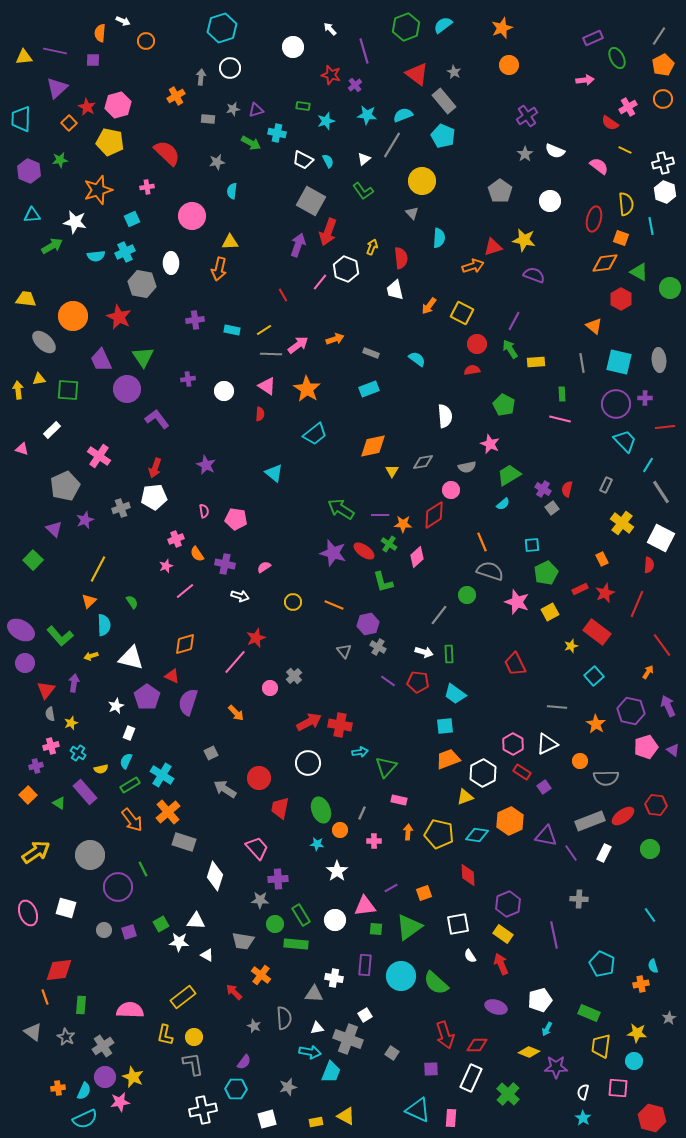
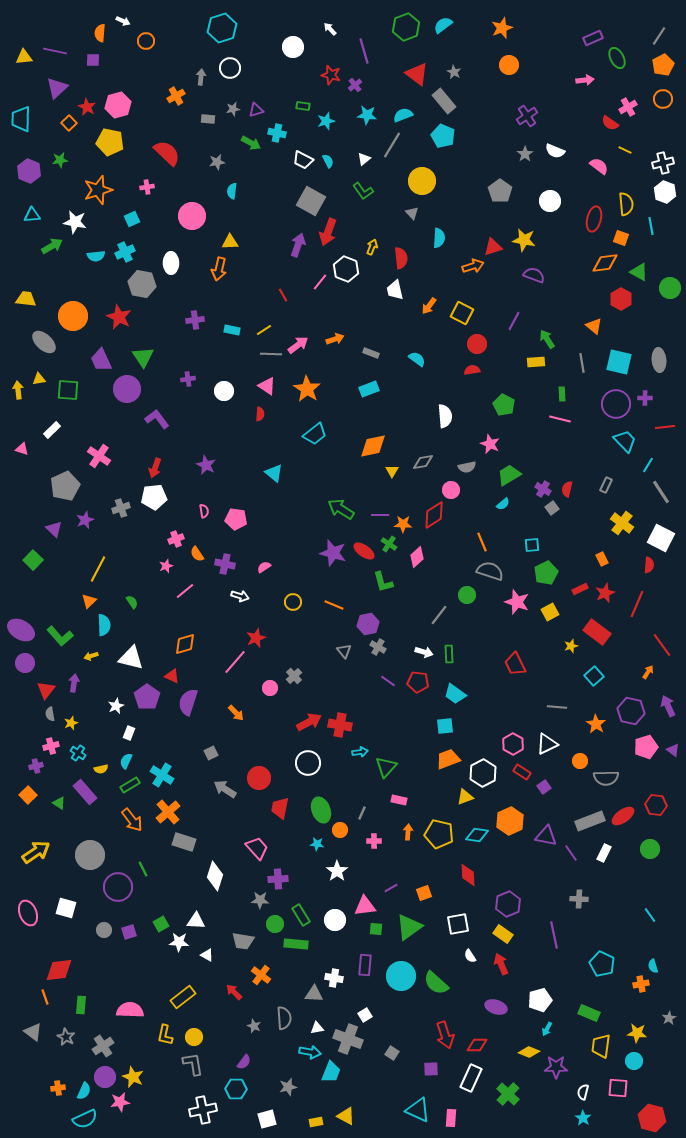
green arrow at (510, 349): moved 37 px right, 10 px up
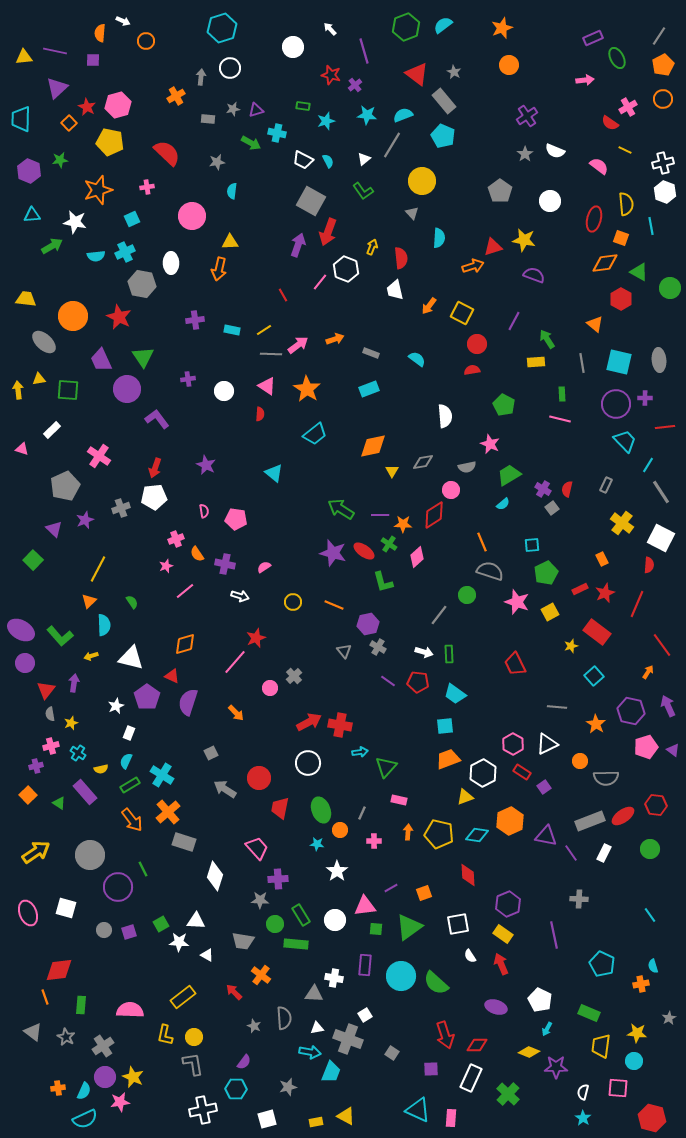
orange triangle at (594, 326): moved 1 px right, 2 px up
white pentagon at (540, 1000): rotated 30 degrees counterclockwise
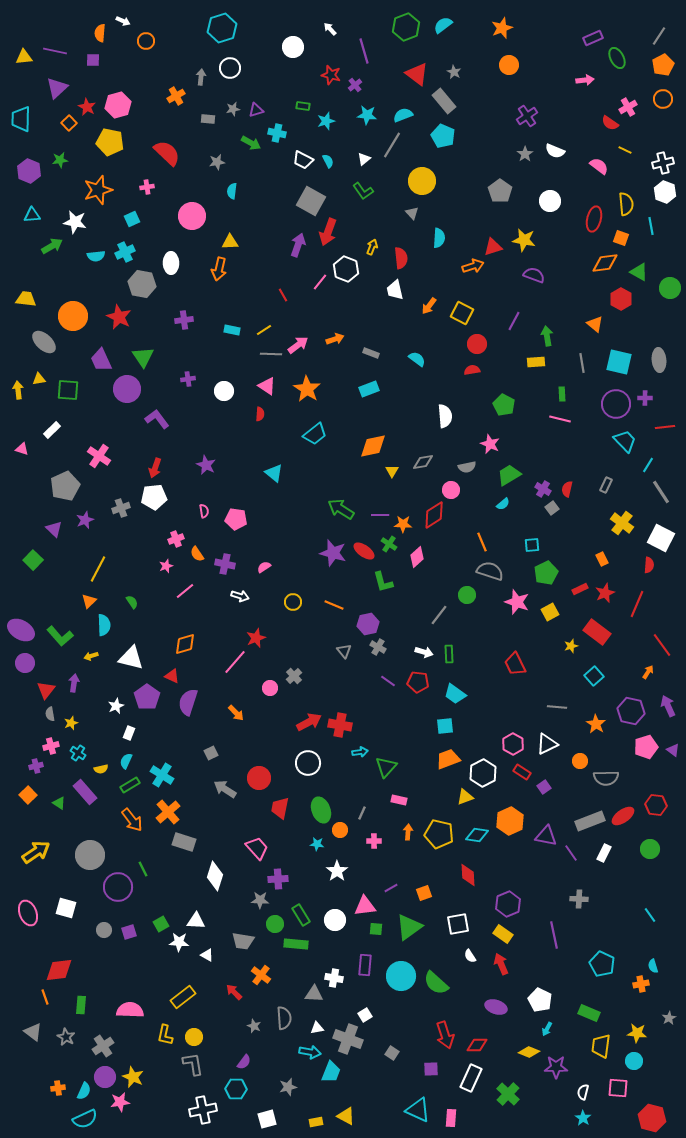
purple cross at (195, 320): moved 11 px left
green arrow at (547, 339): moved 3 px up; rotated 24 degrees clockwise
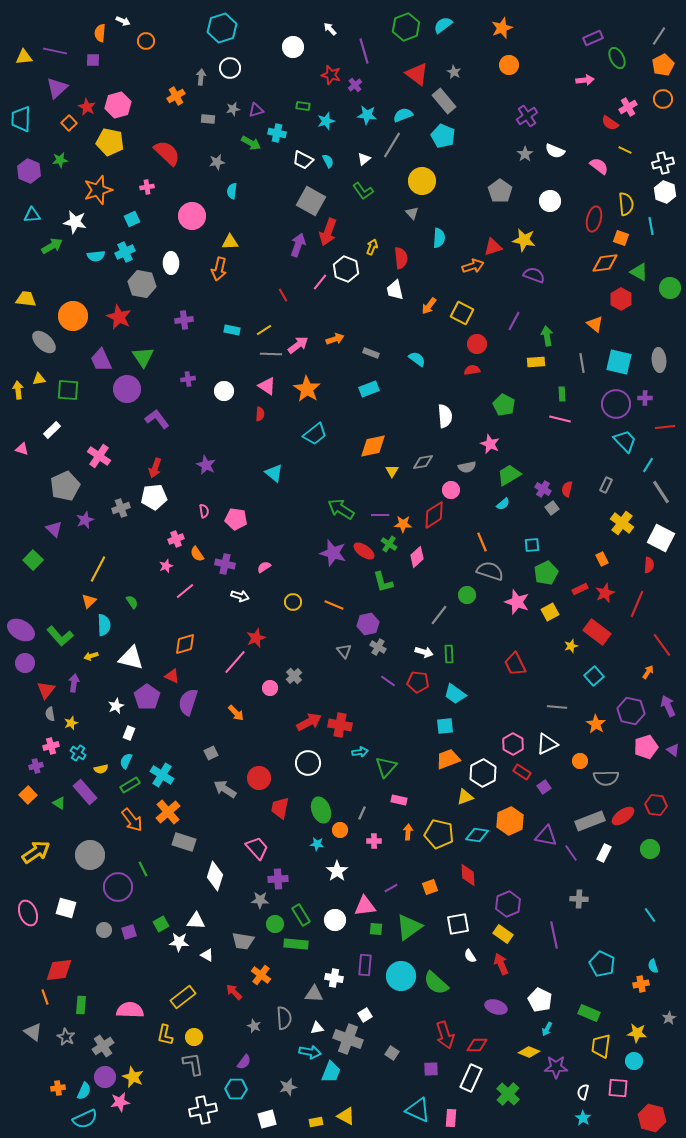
orange square at (424, 893): moved 6 px right, 6 px up
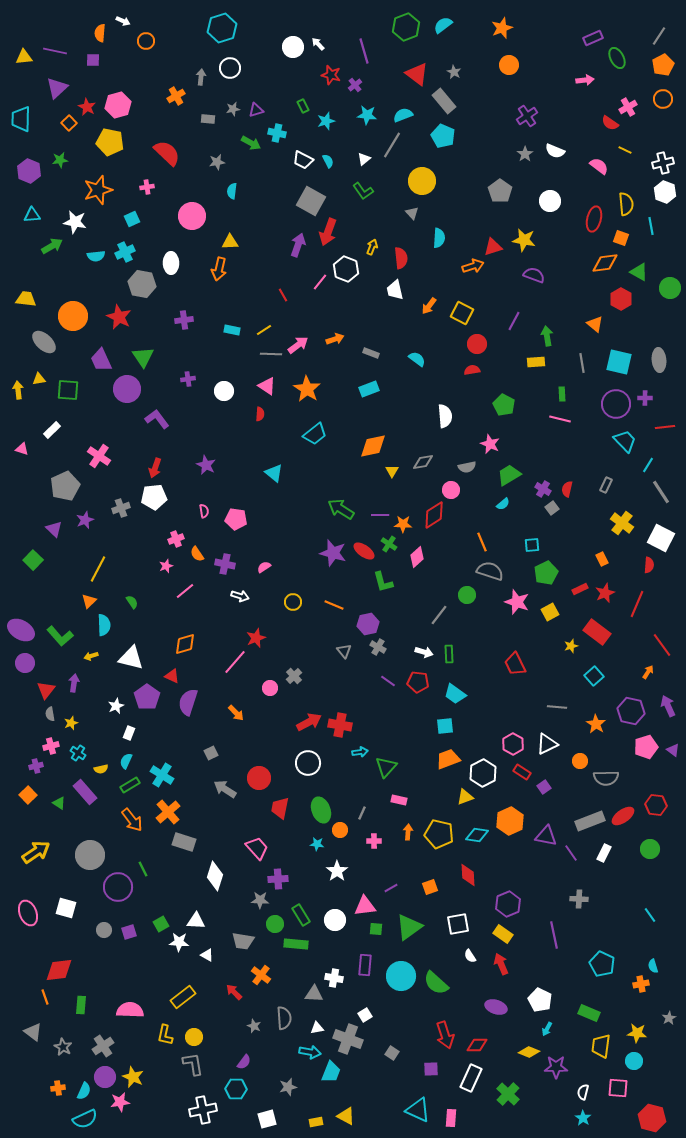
white arrow at (330, 29): moved 12 px left, 15 px down
green rectangle at (303, 106): rotated 56 degrees clockwise
gray star at (66, 1037): moved 3 px left, 10 px down
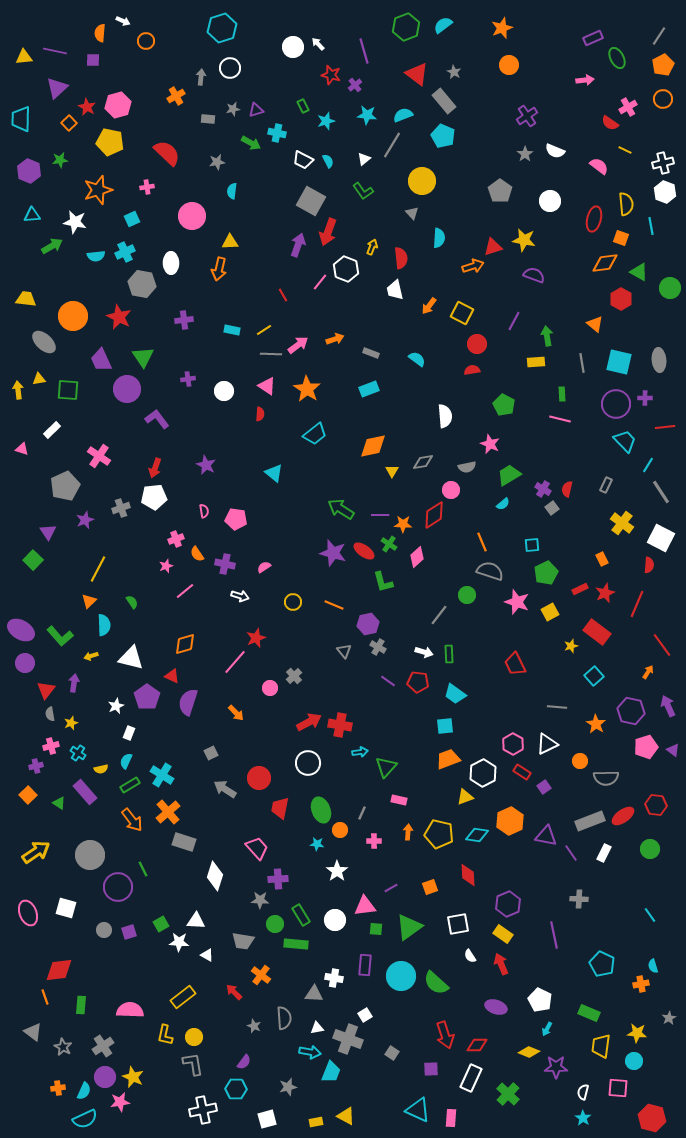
purple triangle at (54, 529): moved 6 px left, 3 px down; rotated 12 degrees clockwise
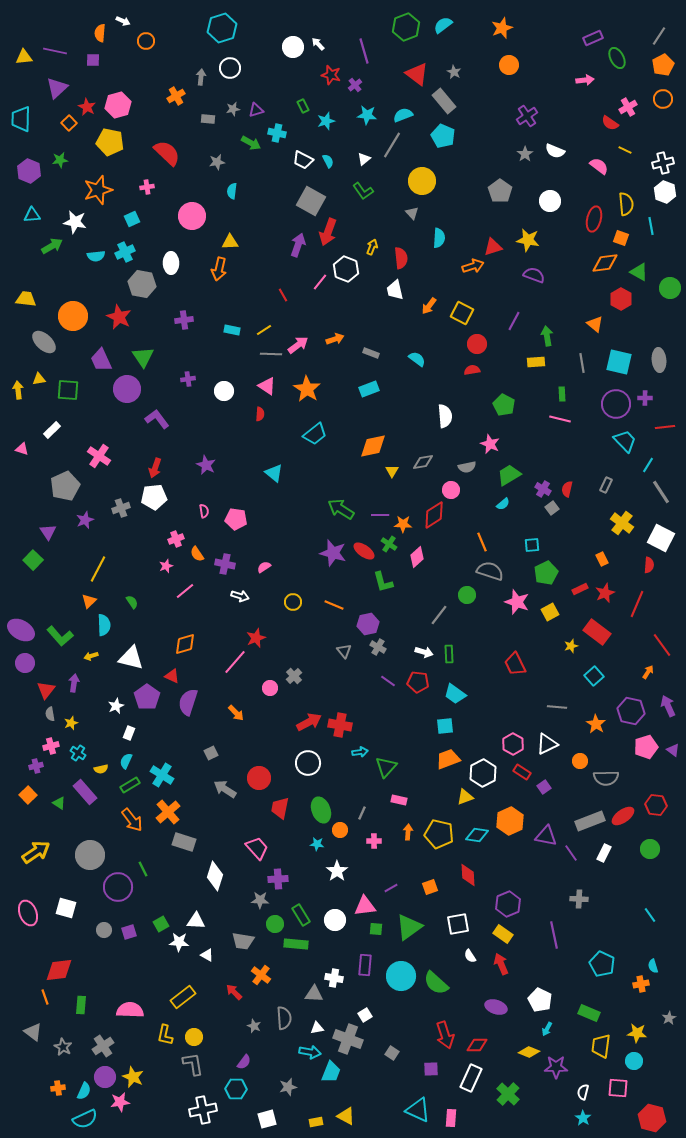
yellow star at (524, 240): moved 4 px right
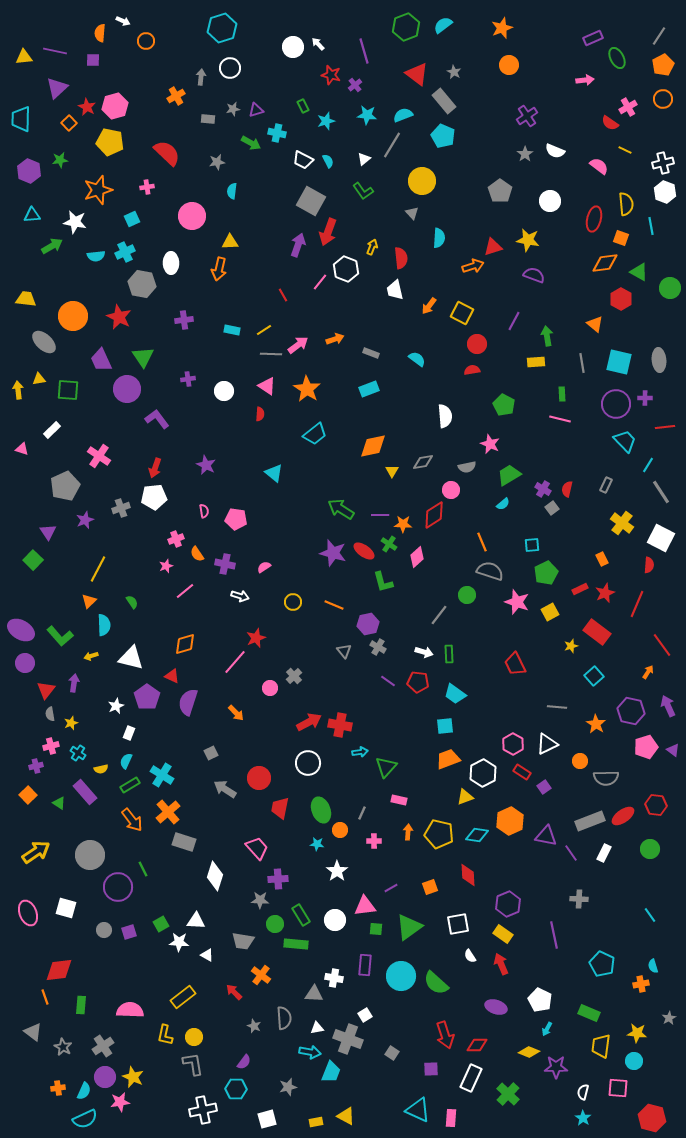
pink hexagon at (118, 105): moved 3 px left, 1 px down
